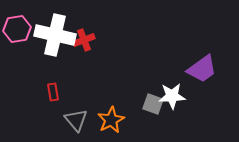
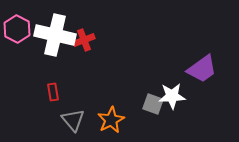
pink hexagon: rotated 24 degrees counterclockwise
gray triangle: moved 3 px left
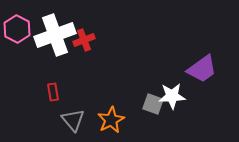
white cross: rotated 33 degrees counterclockwise
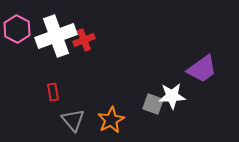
white cross: moved 1 px right, 1 px down
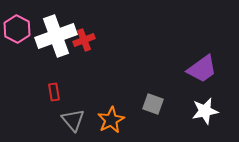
red rectangle: moved 1 px right
white star: moved 33 px right, 15 px down; rotated 8 degrees counterclockwise
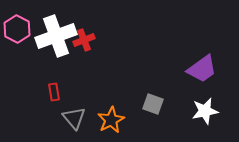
gray triangle: moved 1 px right, 2 px up
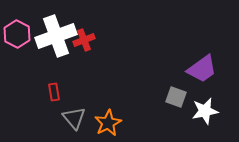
pink hexagon: moved 5 px down
gray square: moved 23 px right, 7 px up
orange star: moved 3 px left, 3 px down
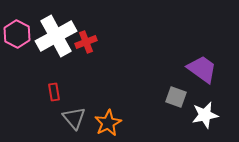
white cross: rotated 9 degrees counterclockwise
red cross: moved 2 px right, 2 px down
purple trapezoid: rotated 108 degrees counterclockwise
white star: moved 4 px down
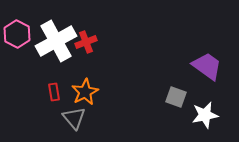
white cross: moved 5 px down
purple trapezoid: moved 5 px right, 3 px up
orange star: moved 23 px left, 31 px up
